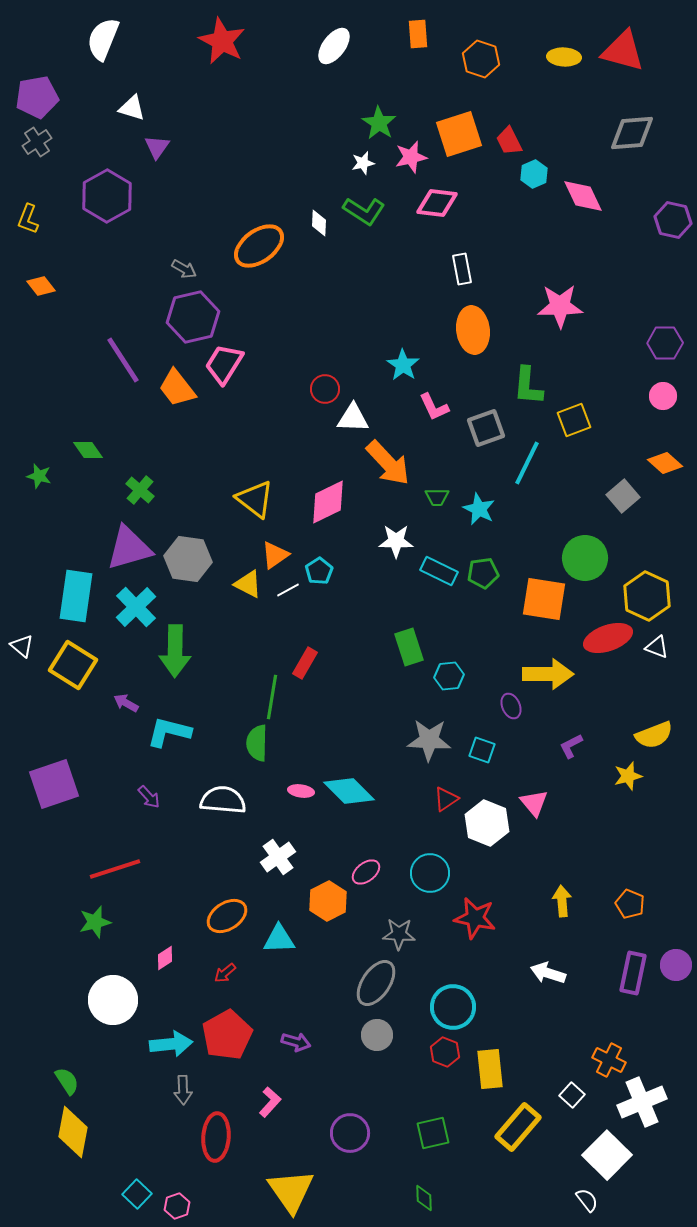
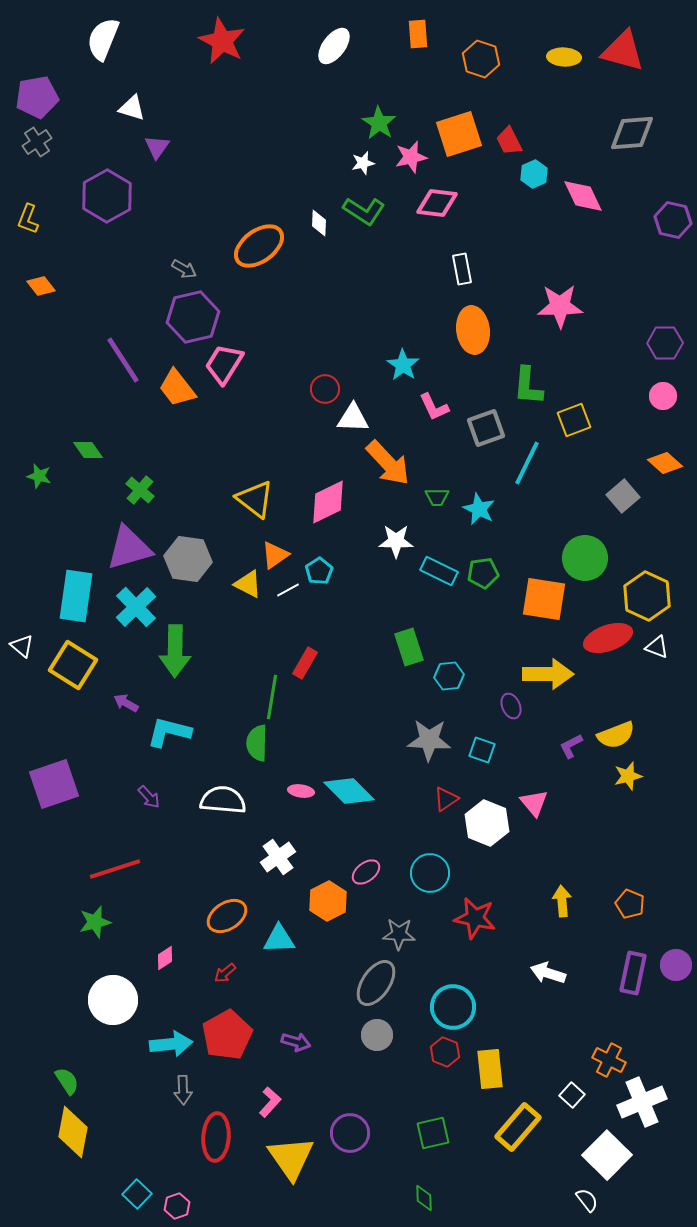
yellow semicircle at (654, 735): moved 38 px left
yellow triangle at (291, 1191): moved 33 px up
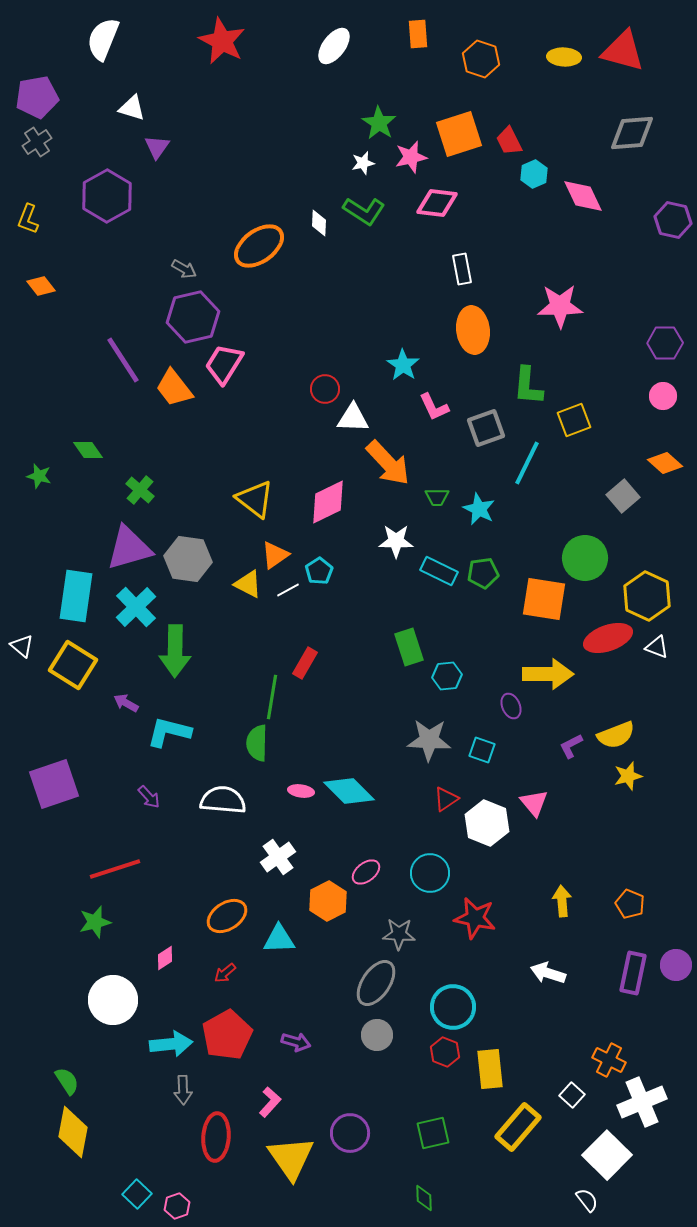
orange trapezoid at (177, 388): moved 3 px left
cyan hexagon at (449, 676): moved 2 px left
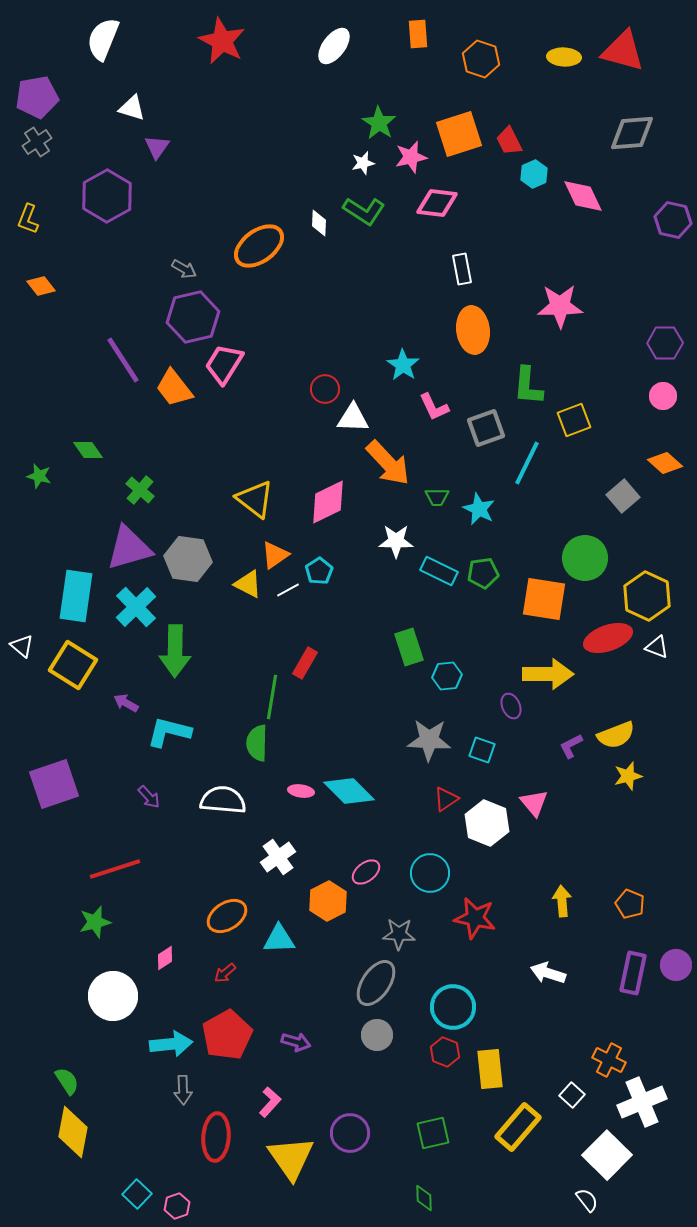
white circle at (113, 1000): moved 4 px up
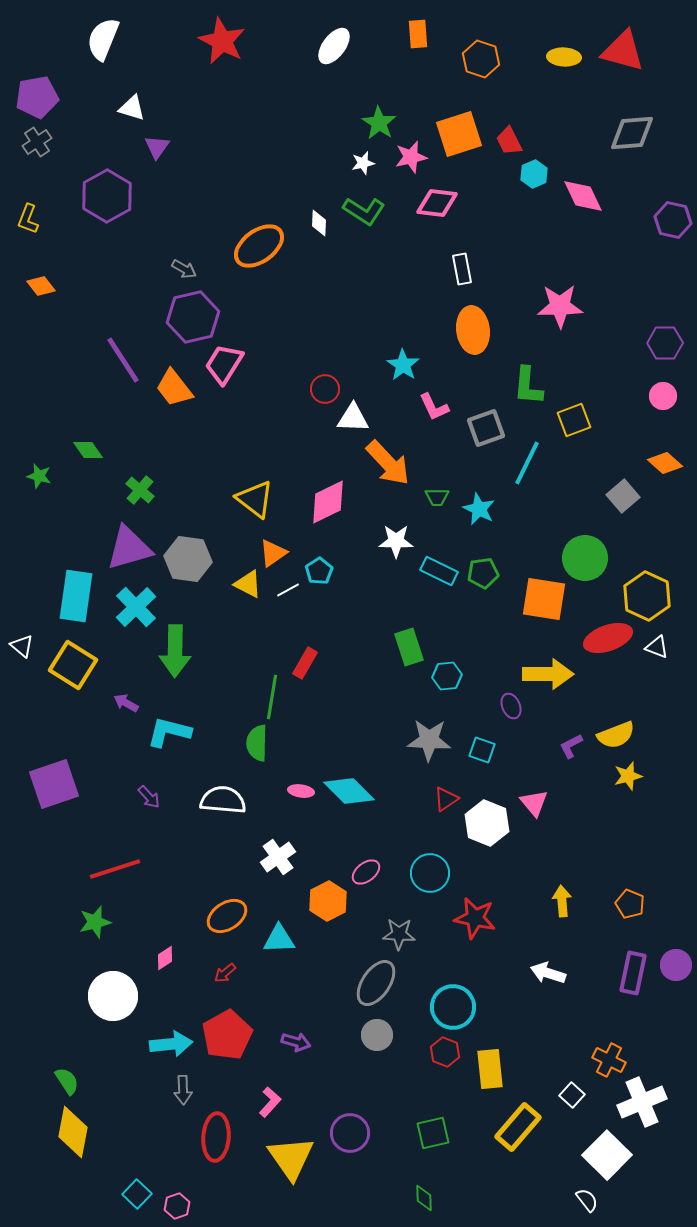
orange triangle at (275, 555): moved 2 px left, 2 px up
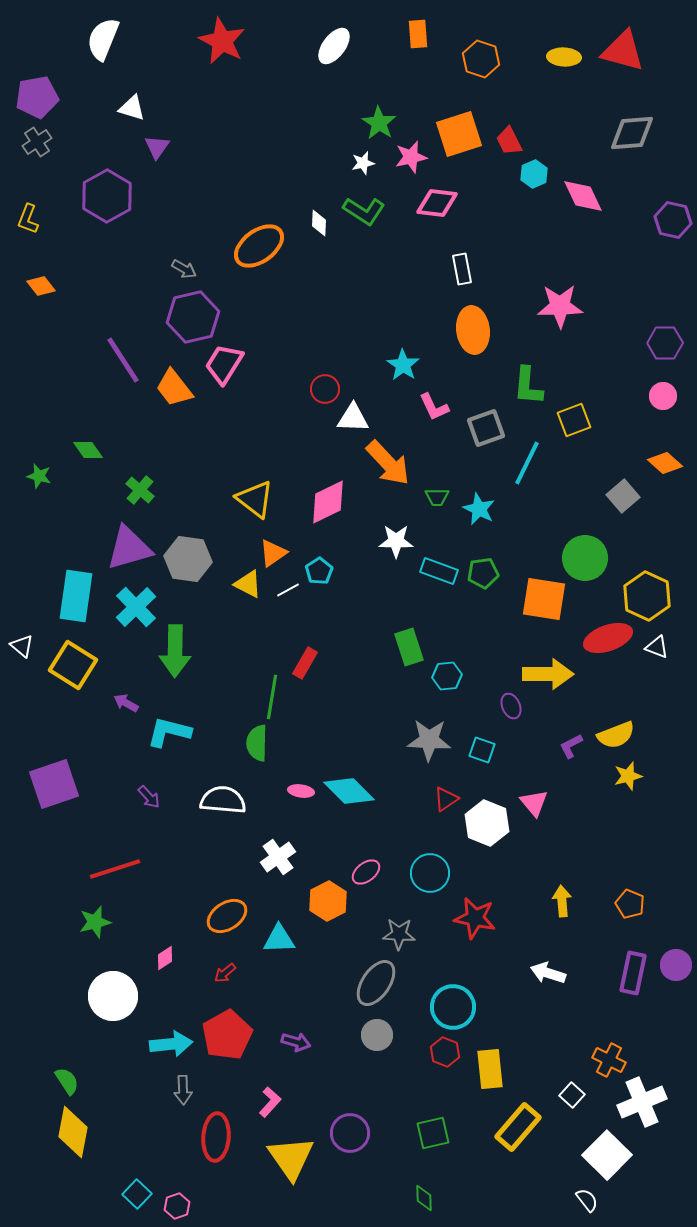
cyan rectangle at (439, 571): rotated 6 degrees counterclockwise
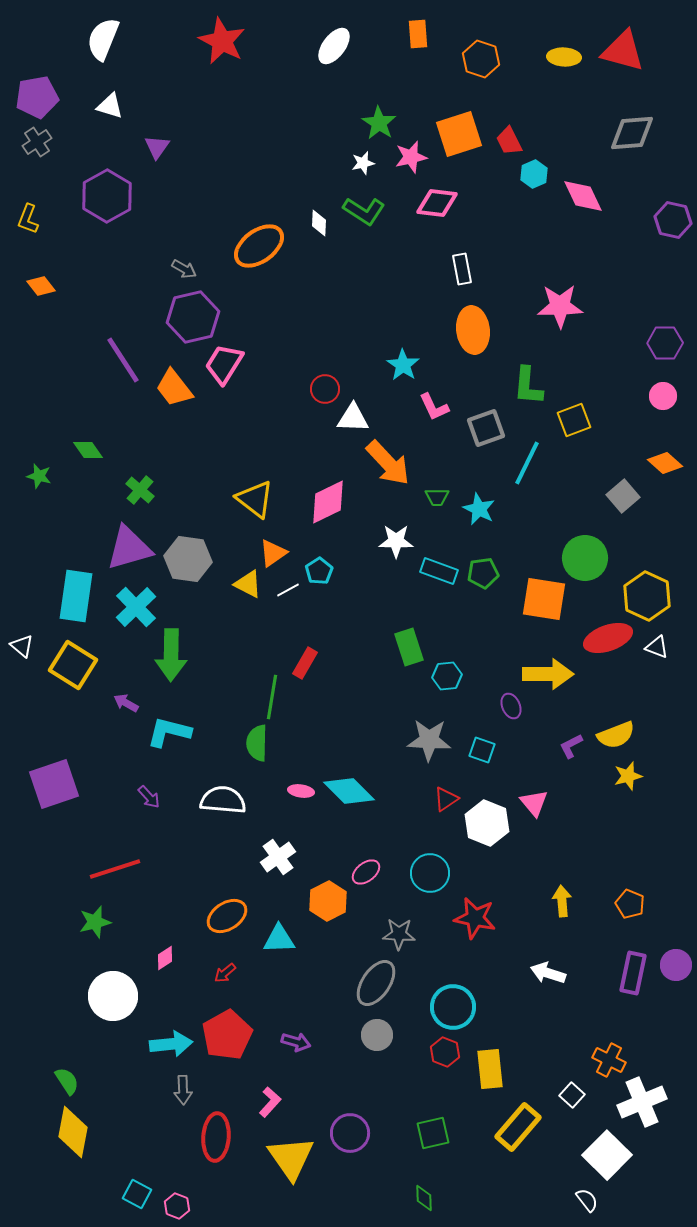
white triangle at (132, 108): moved 22 px left, 2 px up
green arrow at (175, 651): moved 4 px left, 4 px down
cyan square at (137, 1194): rotated 16 degrees counterclockwise
pink hexagon at (177, 1206): rotated 20 degrees counterclockwise
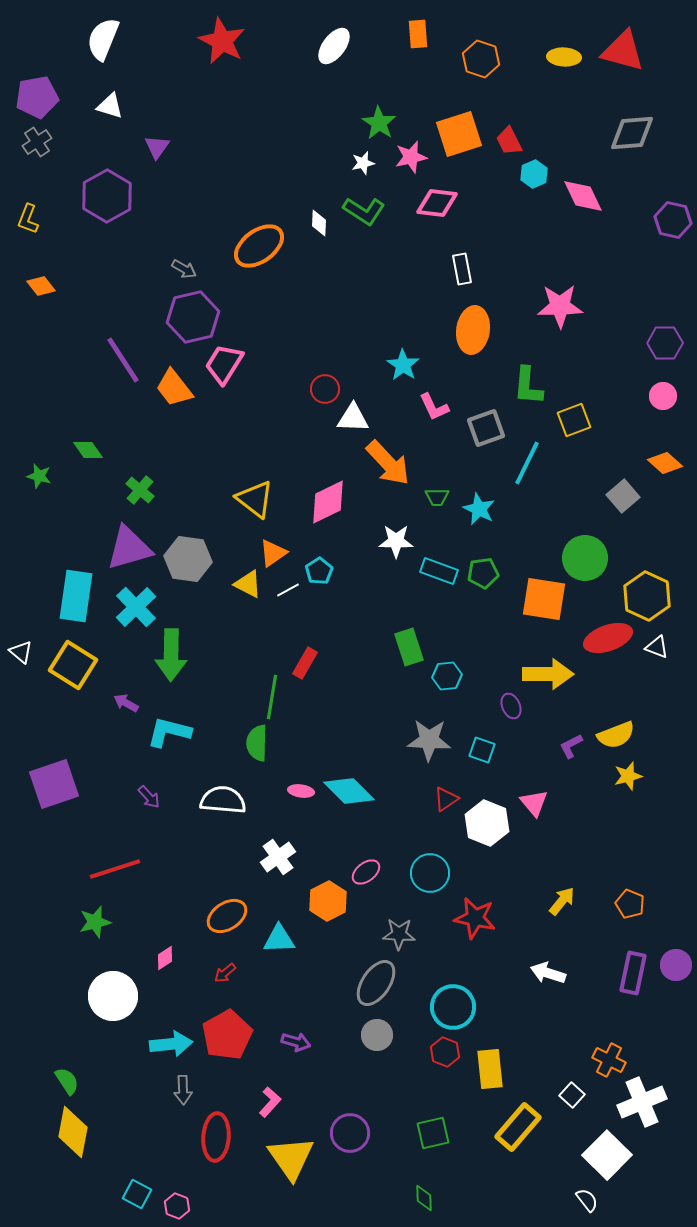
orange ellipse at (473, 330): rotated 15 degrees clockwise
white triangle at (22, 646): moved 1 px left, 6 px down
yellow arrow at (562, 901): rotated 44 degrees clockwise
